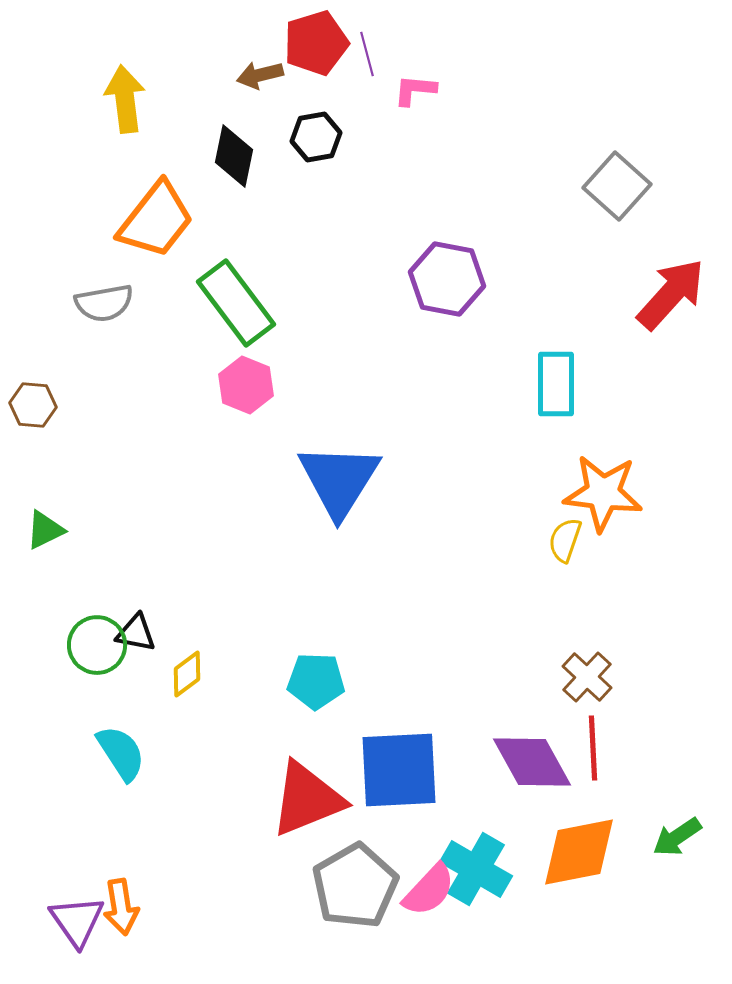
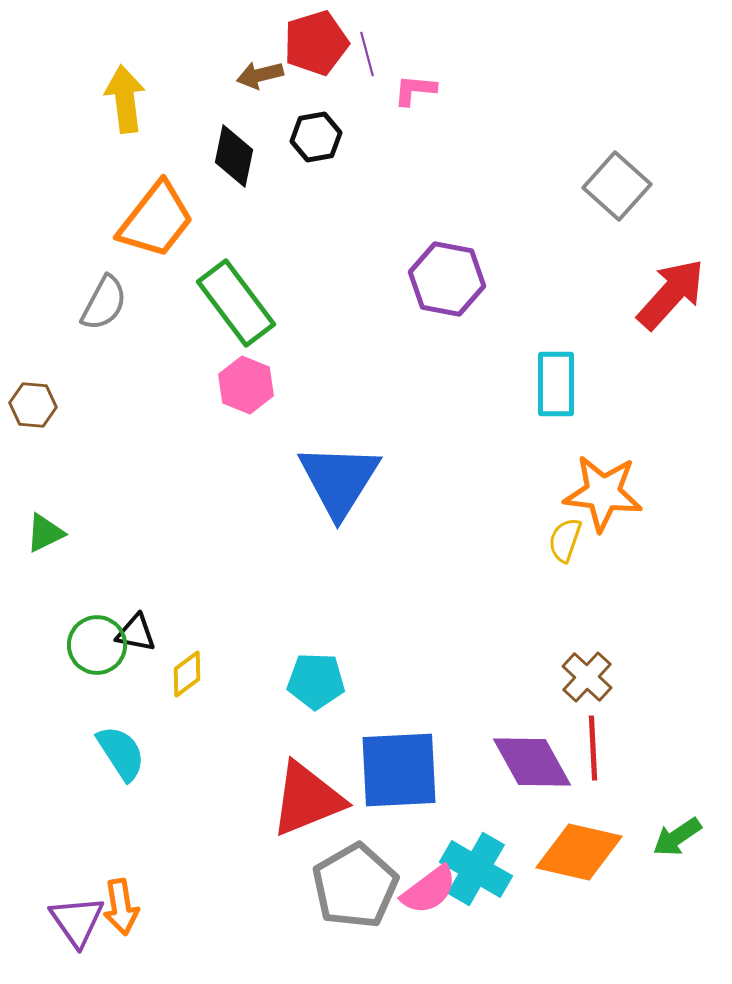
gray semicircle: rotated 52 degrees counterclockwise
green triangle: moved 3 px down
orange diamond: rotated 24 degrees clockwise
pink semicircle: rotated 10 degrees clockwise
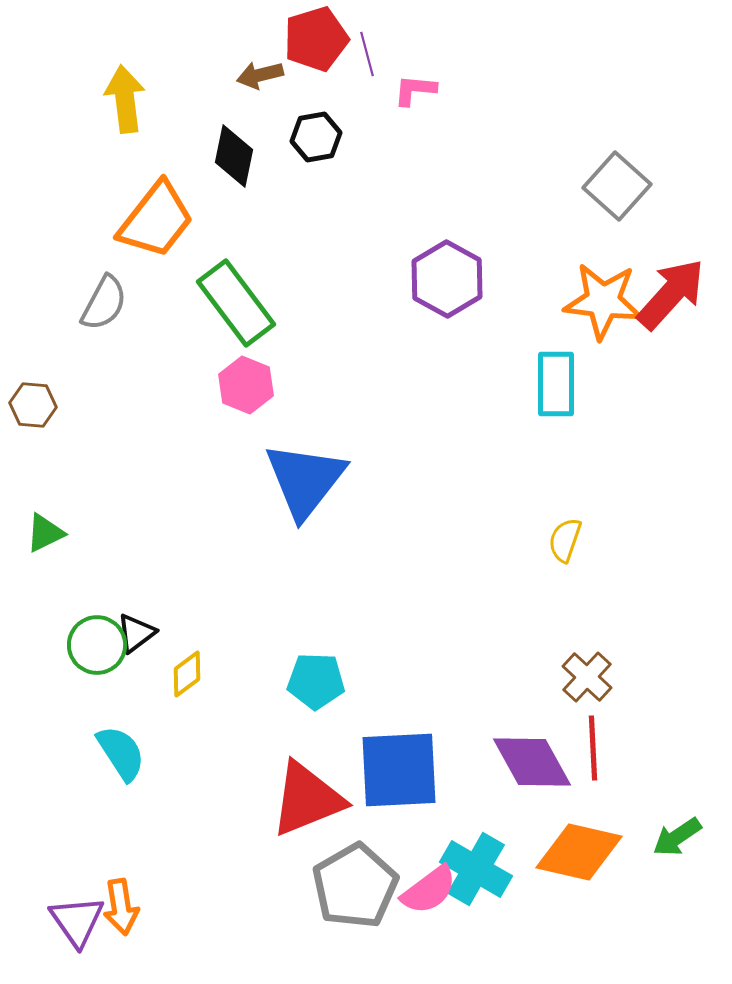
red pentagon: moved 4 px up
purple hexagon: rotated 18 degrees clockwise
blue triangle: moved 34 px left; rotated 6 degrees clockwise
orange star: moved 192 px up
black triangle: rotated 48 degrees counterclockwise
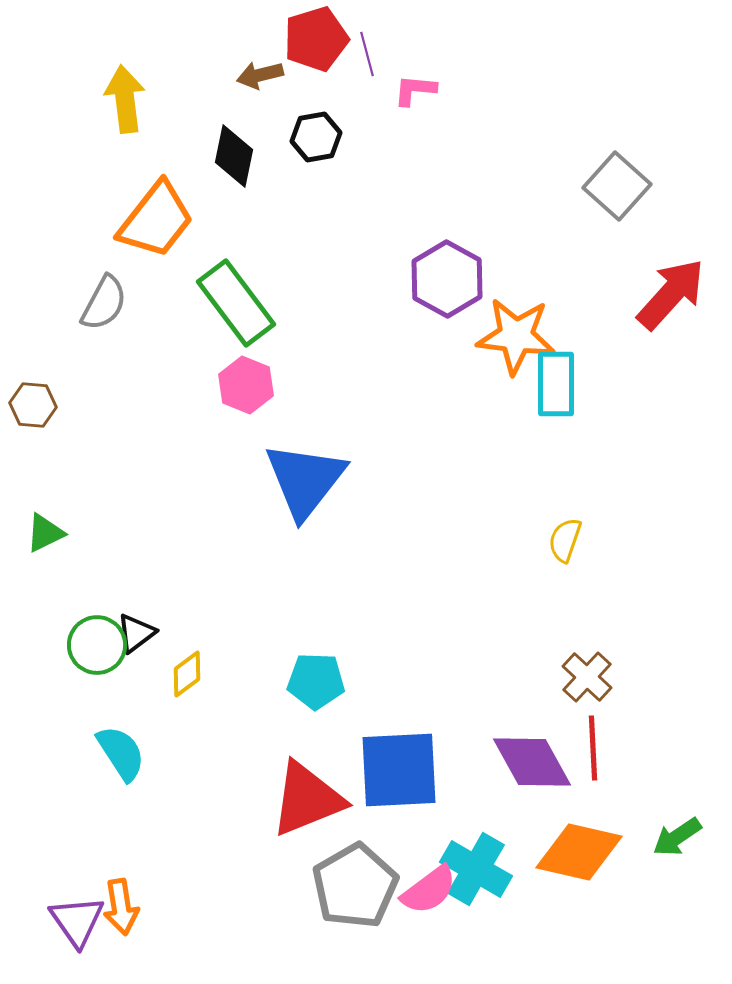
orange star: moved 87 px left, 35 px down
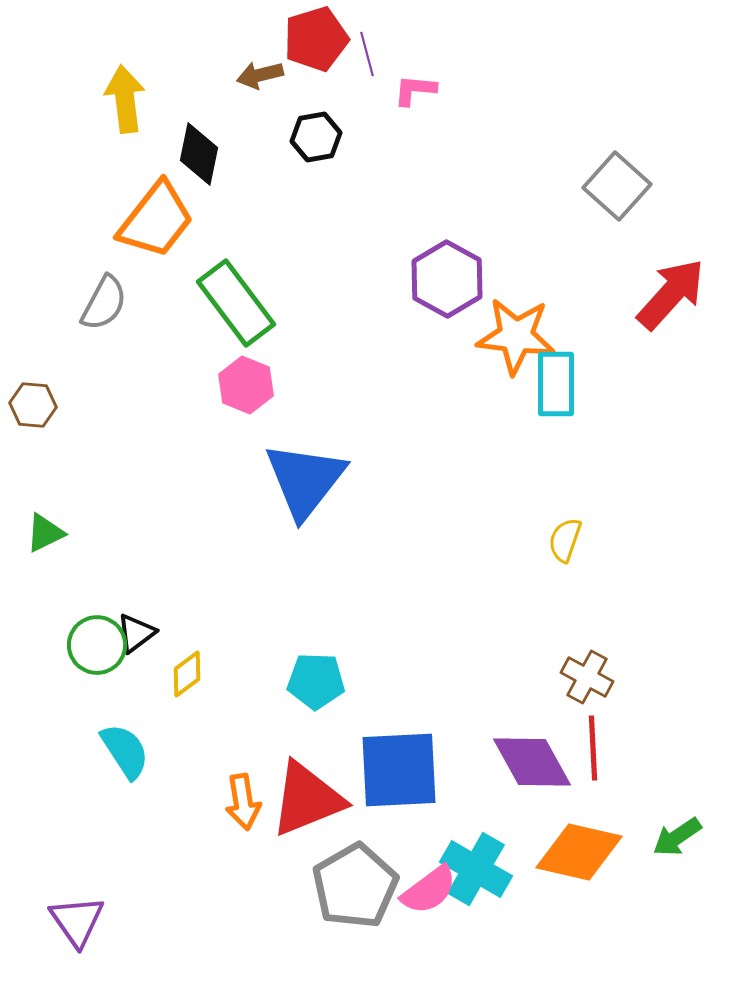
black diamond: moved 35 px left, 2 px up
brown cross: rotated 15 degrees counterclockwise
cyan semicircle: moved 4 px right, 2 px up
orange arrow: moved 122 px right, 105 px up
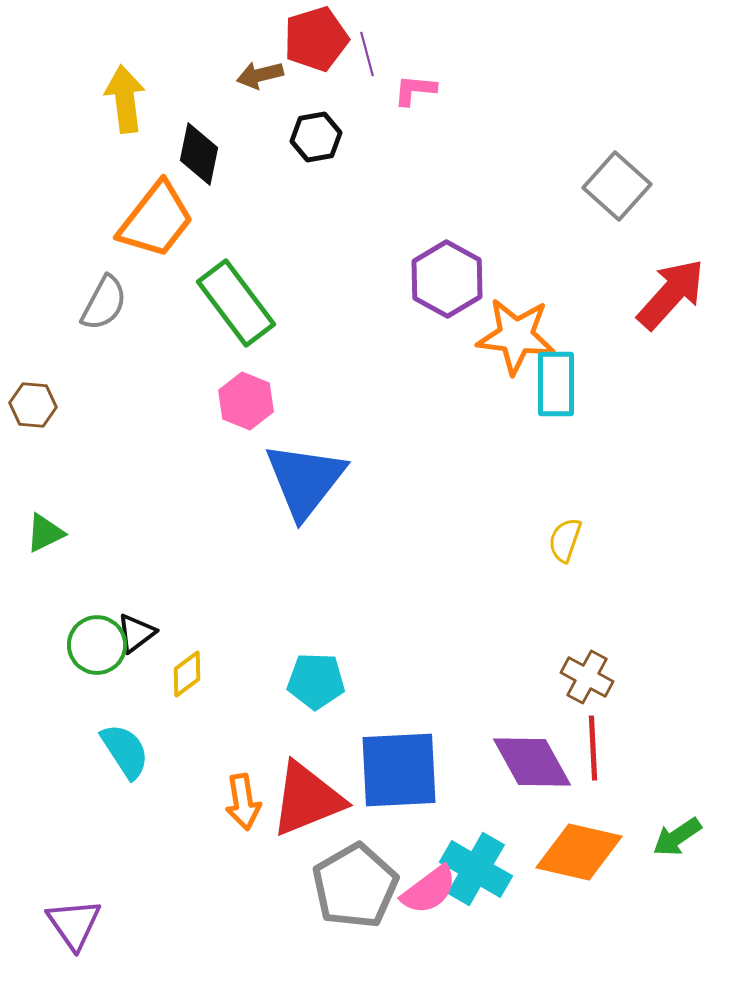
pink hexagon: moved 16 px down
purple triangle: moved 3 px left, 3 px down
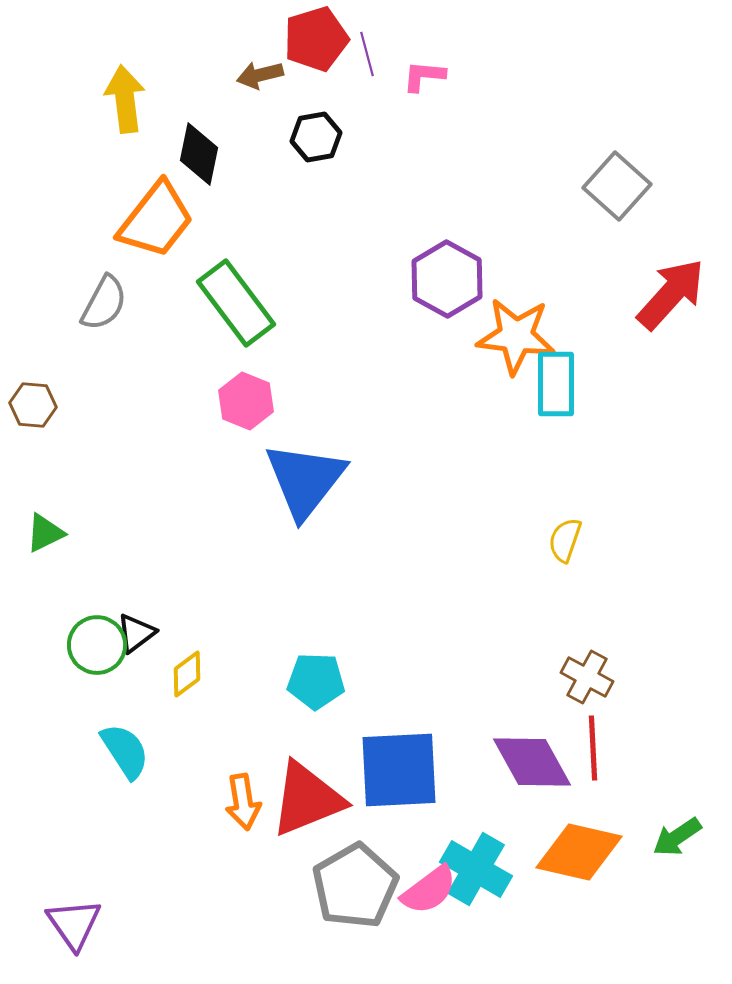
pink L-shape: moved 9 px right, 14 px up
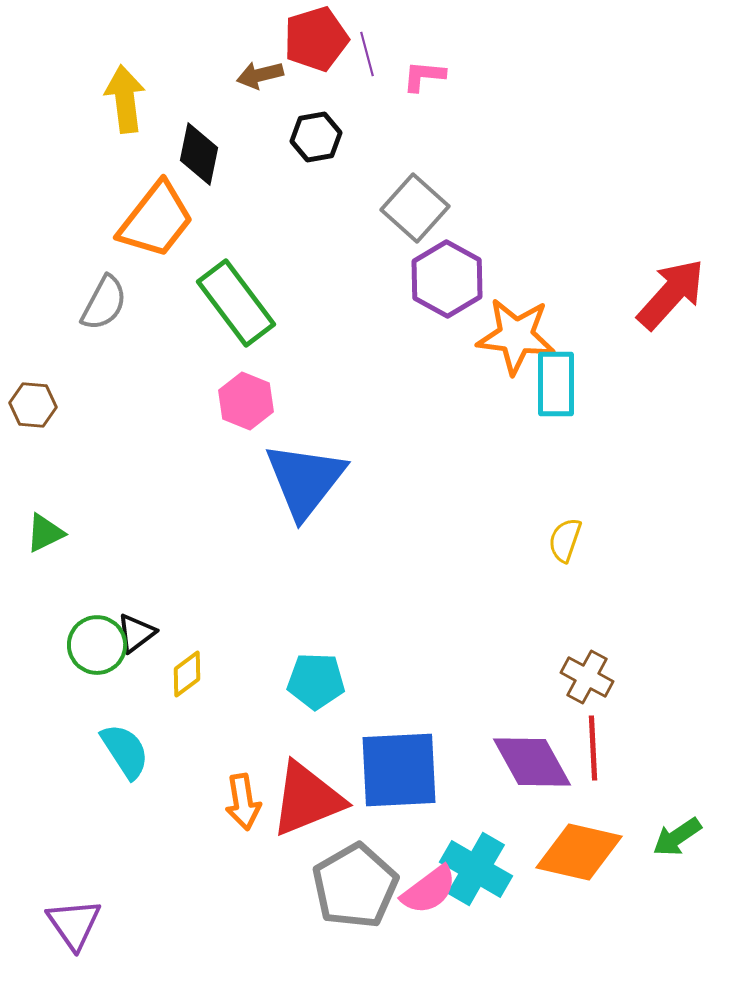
gray square: moved 202 px left, 22 px down
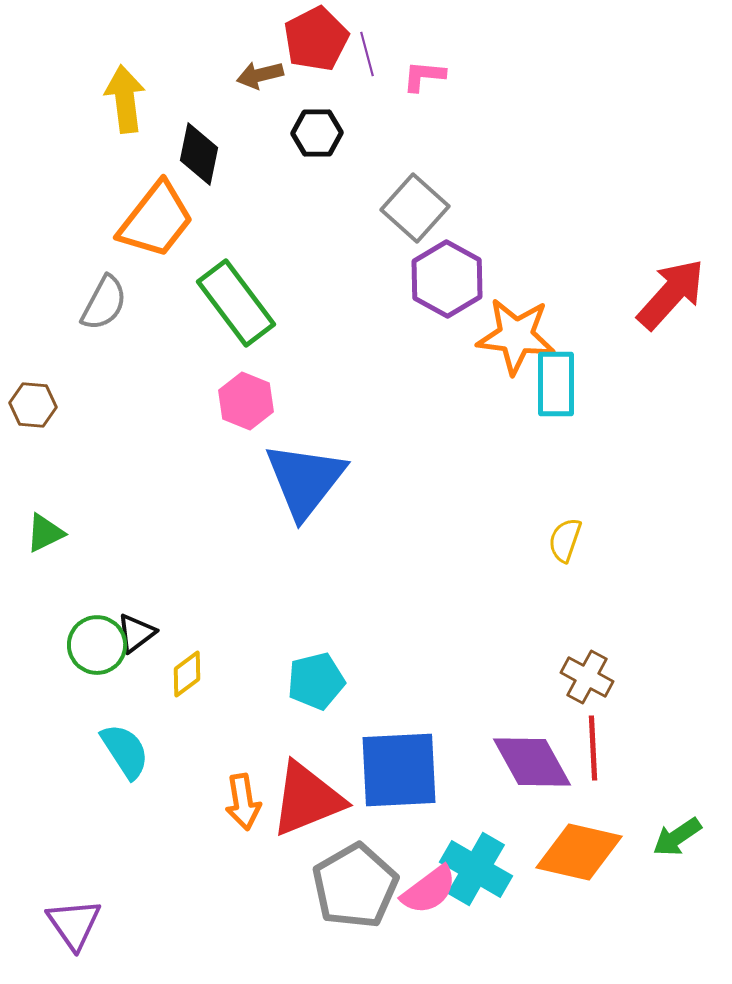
red pentagon: rotated 10 degrees counterclockwise
black hexagon: moved 1 px right, 4 px up; rotated 9 degrees clockwise
cyan pentagon: rotated 16 degrees counterclockwise
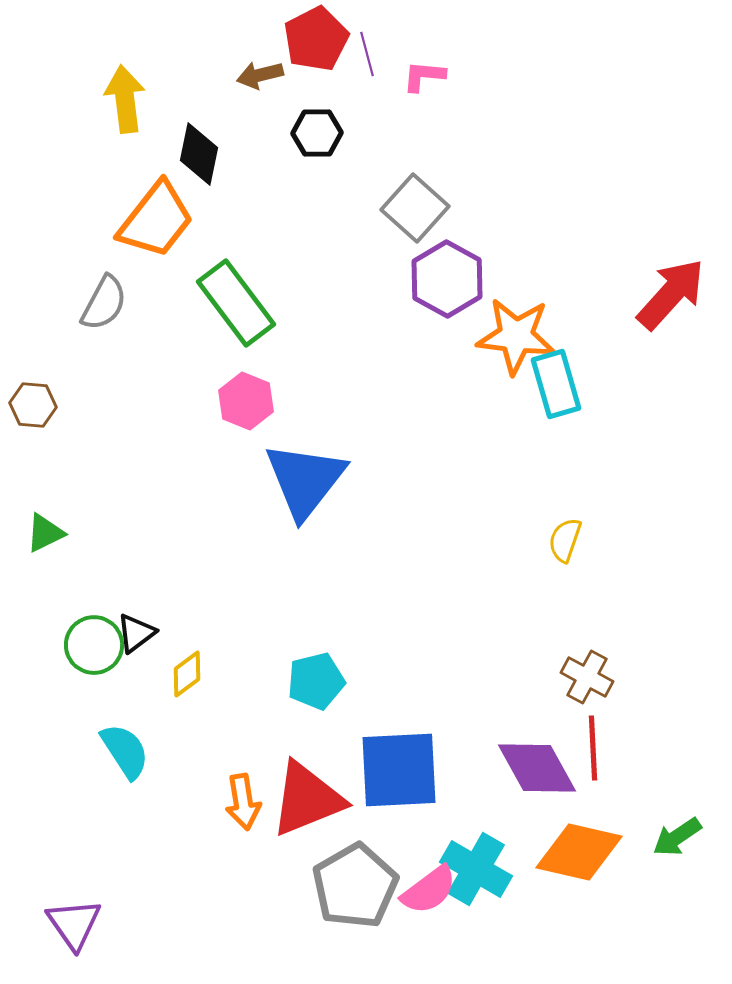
cyan rectangle: rotated 16 degrees counterclockwise
green circle: moved 3 px left
purple diamond: moved 5 px right, 6 px down
